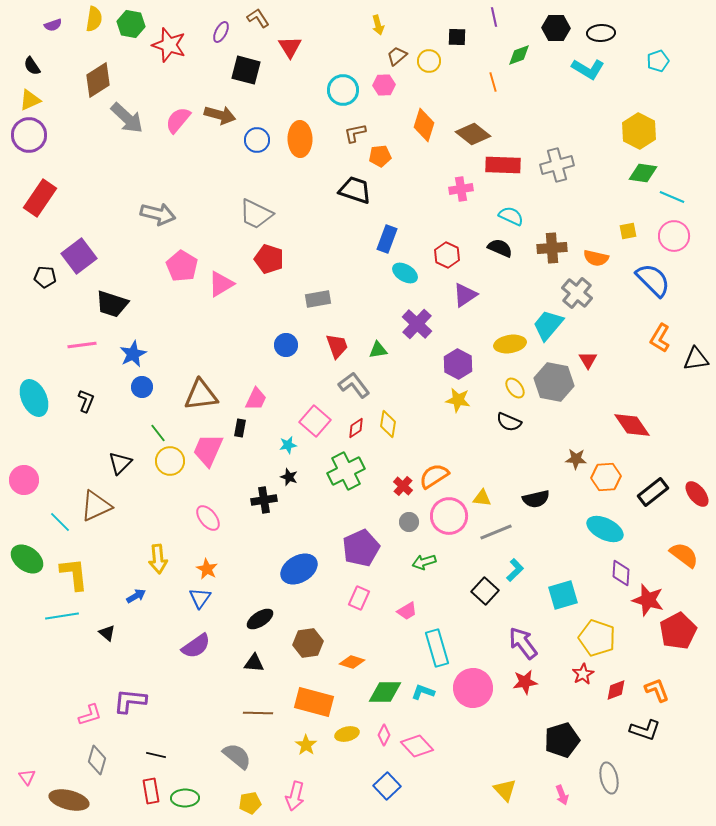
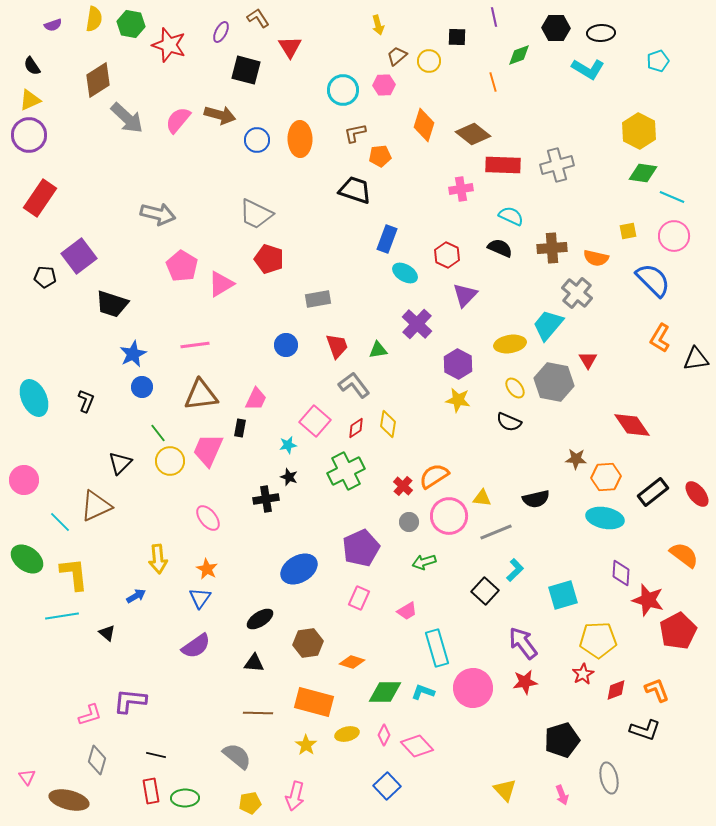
purple triangle at (465, 295): rotated 12 degrees counterclockwise
pink line at (82, 345): moved 113 px right
black cross at (264, 500): moved 2 px right, 1 px up
cyan ellipse at (605, 529): moved 11 px up; rotated 15 degrees counterclockwise
yellow pentagon at (597, 638): moved 1 px right, 2 px down; rotated 21 degrees counterclockwise
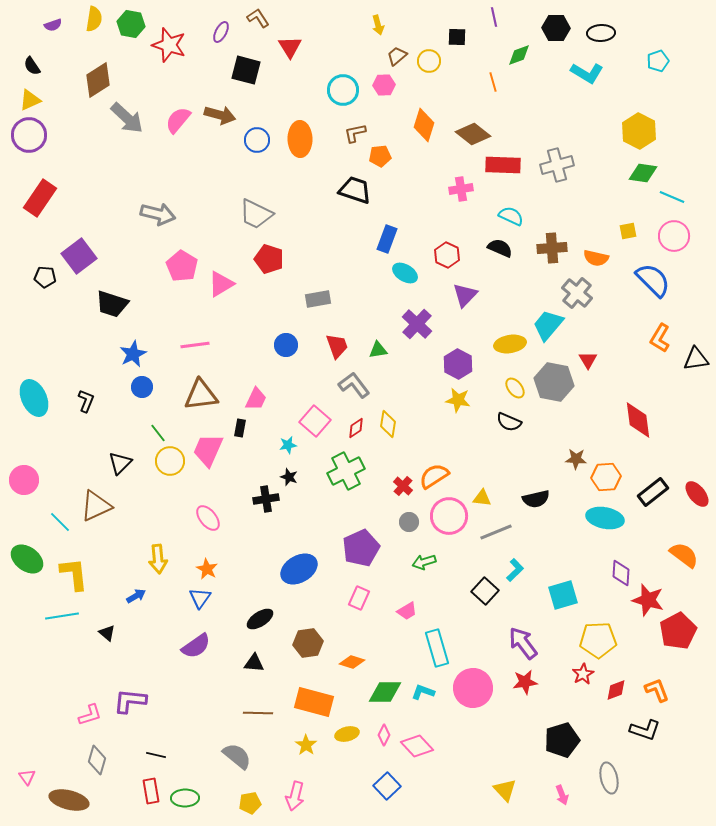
cyan L-shape at (588, 69): moved 1 px left, 4 px down
red diamond at (632, 425): moved 6 px right, 5 px up; rotated 27 degrees clockwise
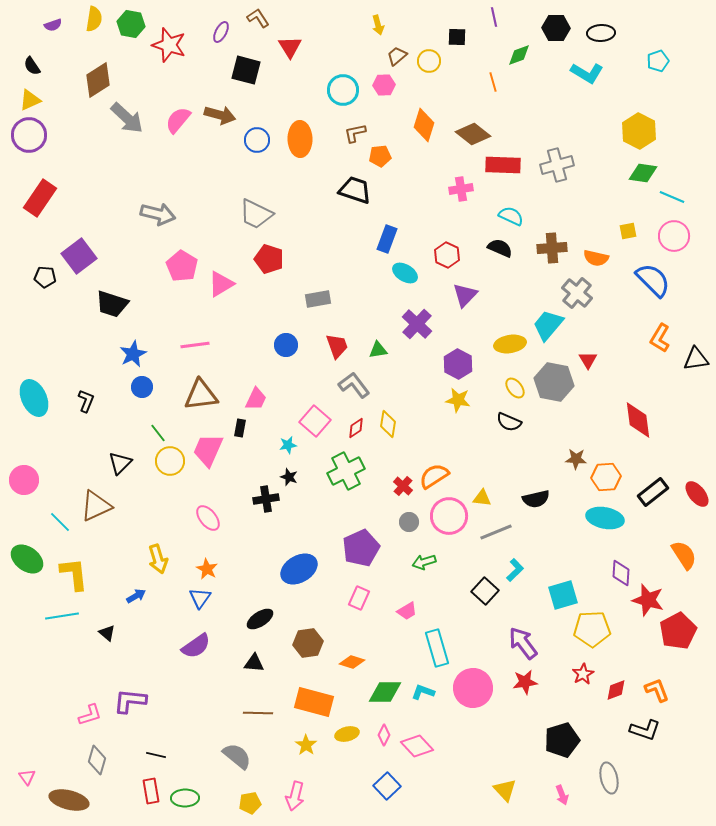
orange semicircle at (684, 555): rotated 20 degrees clockwise
yellow arrow at (158, 559): rotated 12 degrees counterclockwise
yellow pentagon at (598, 640): moved 6 px left, 11 px up
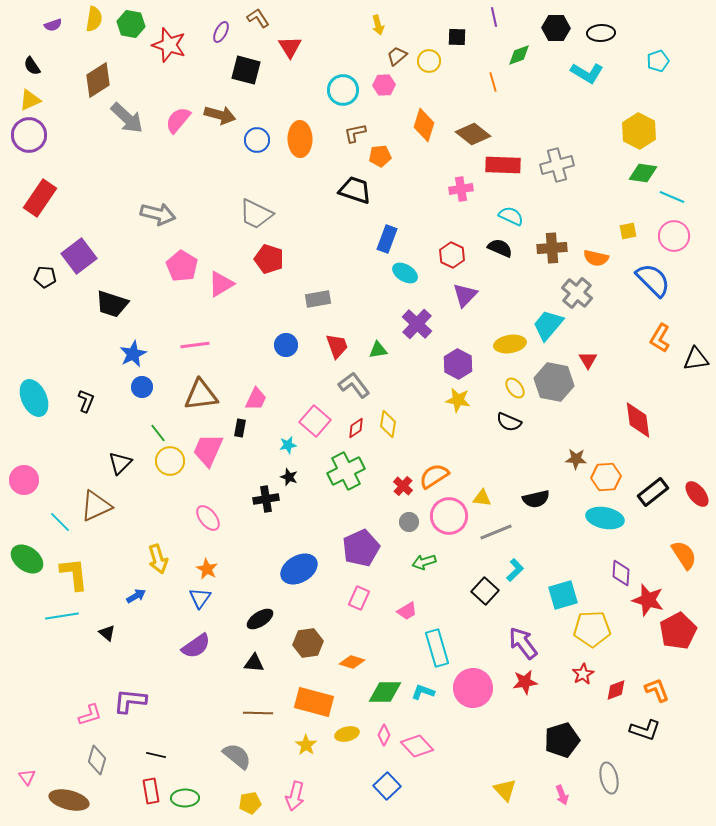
red hexagon at (447, 255): moved 5 px right
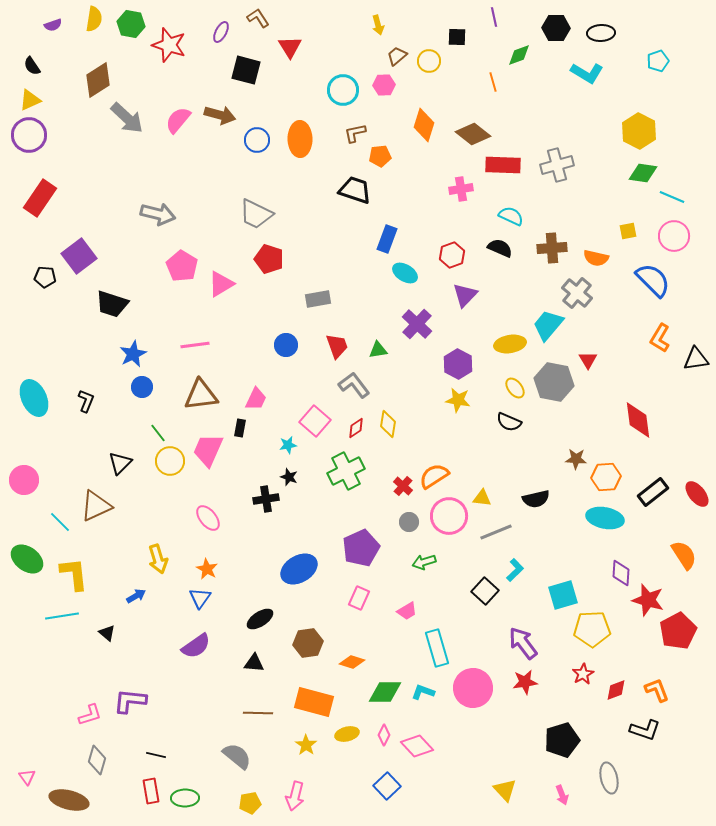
red hexagon at (452, 255): rotated 15 degrees clockwise
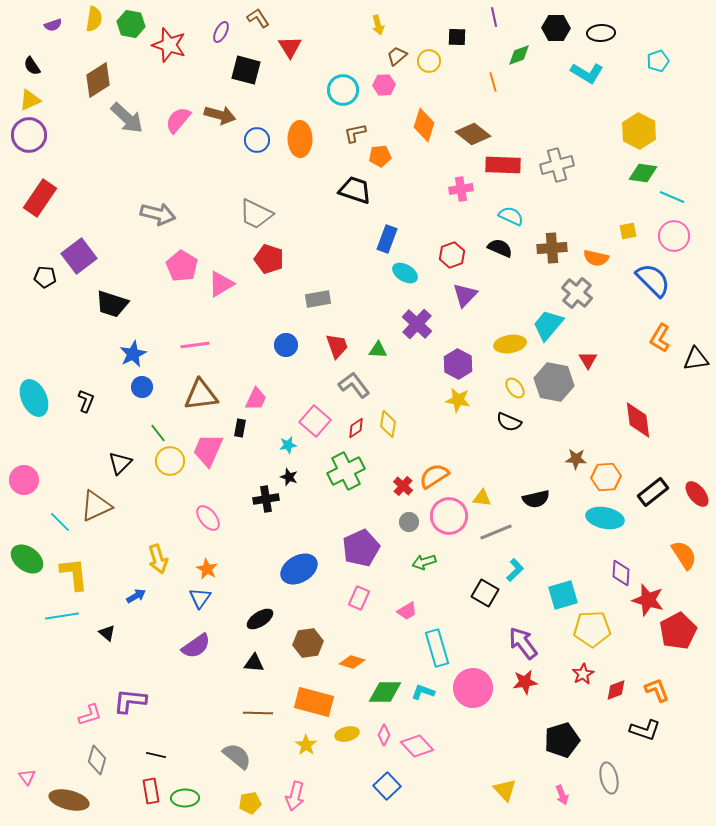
green triangle at (378, 350): rotated 12 degrees clockwise
black square at (485, 591): moved 2 px down; rotated 12 degrees counterclockwise
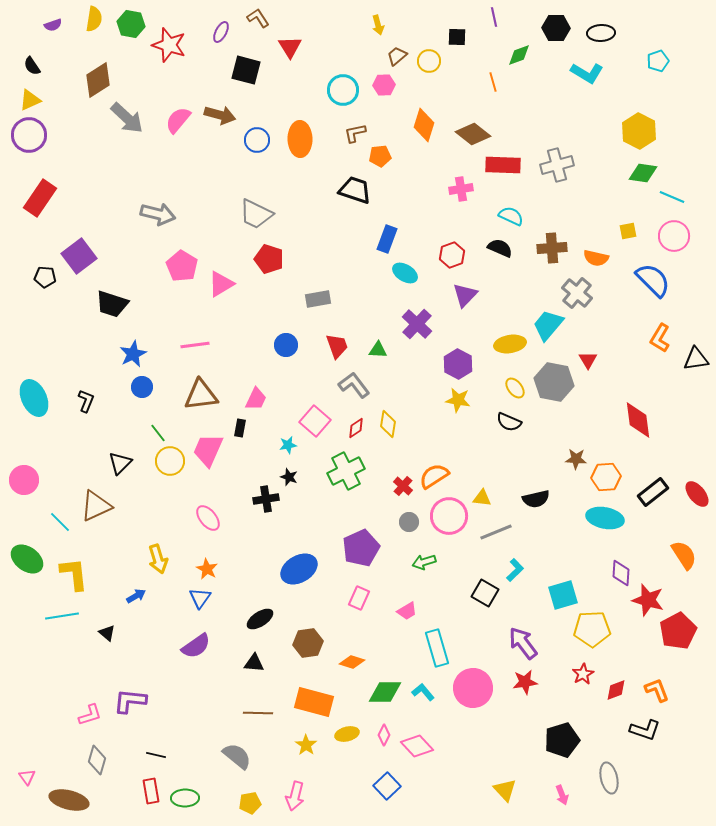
cyan L-shape at (423, 692): rotated 30 degrees clockwise
